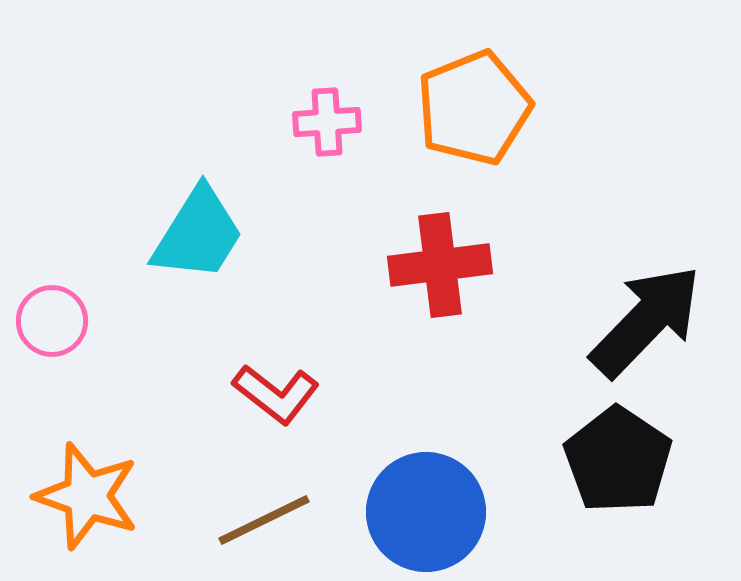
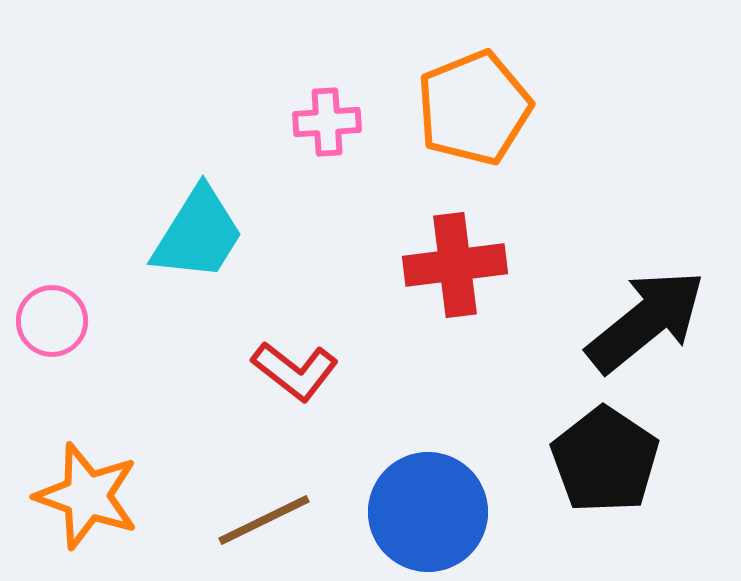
red cross: moved 15 px right
black arrow: rotated 7 degrees clockwise
red L-shape: moved 19 px right, 23 px up
black pentagon: moved 13 px left
blue circle: moved 2 px right
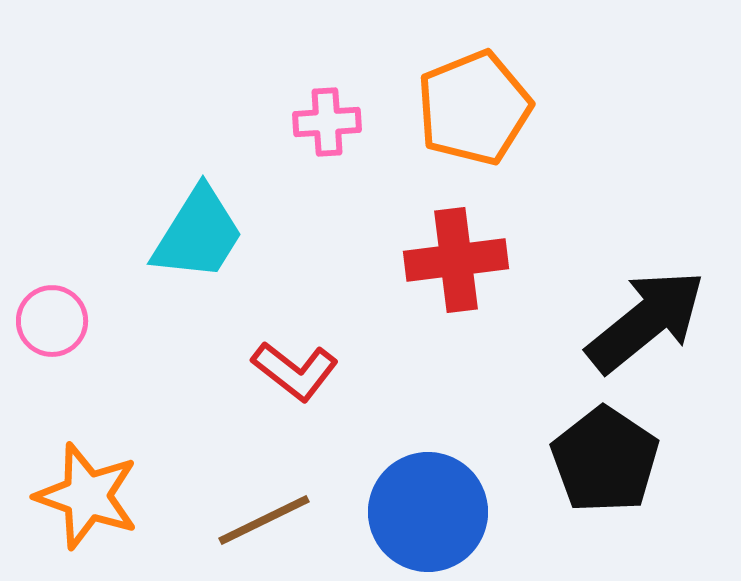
red cross: moved 1 px right, 5 px up
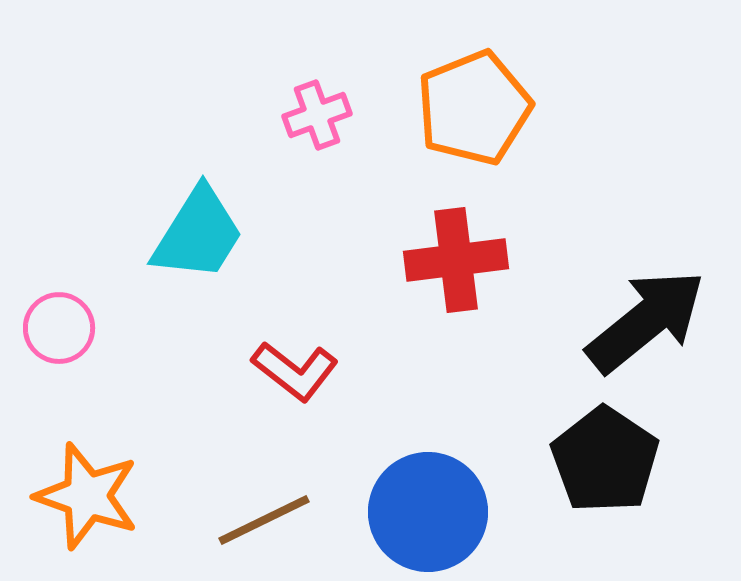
pink cross: moved 10 px left, 7 px up; rotated 16 degrees counterclockwise
pink circle: moved 7 px right, 7 px down
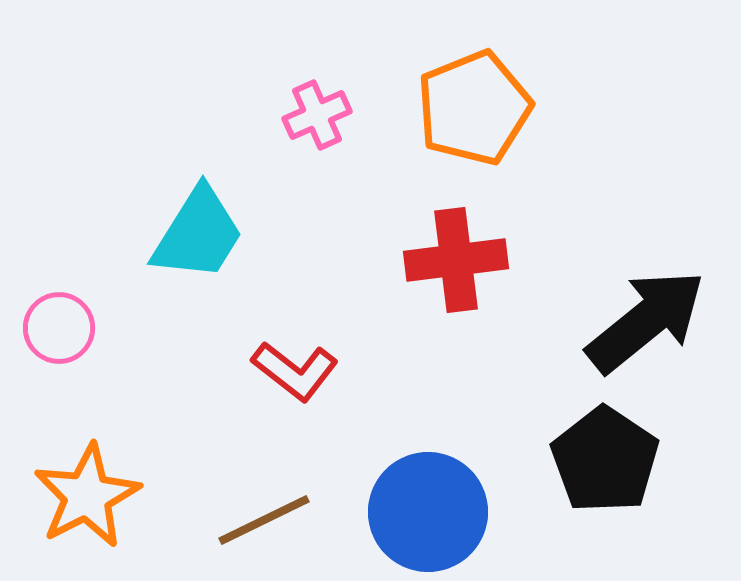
pink cross: rotated 4 degrees counterclockwise
orange star: rotated 26 degrees clockwise
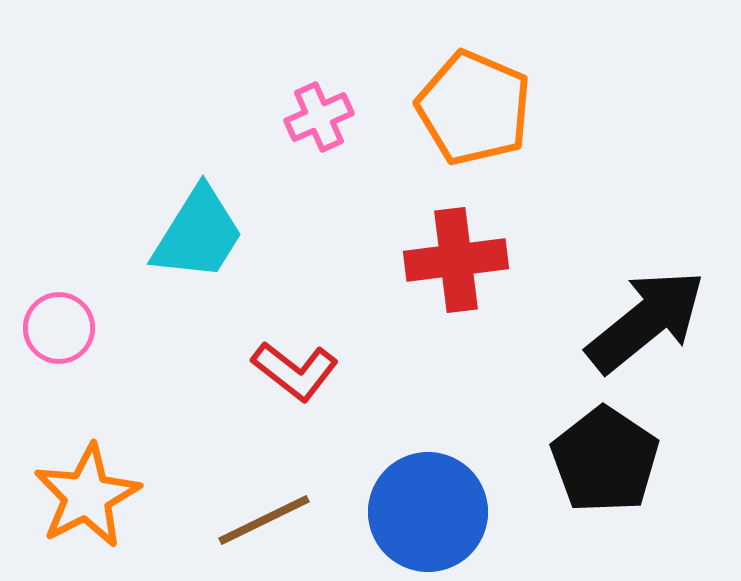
orange pentagon: rotated 27 degrees counterclockwise
pink cross: moved 2 px right, 2 px down
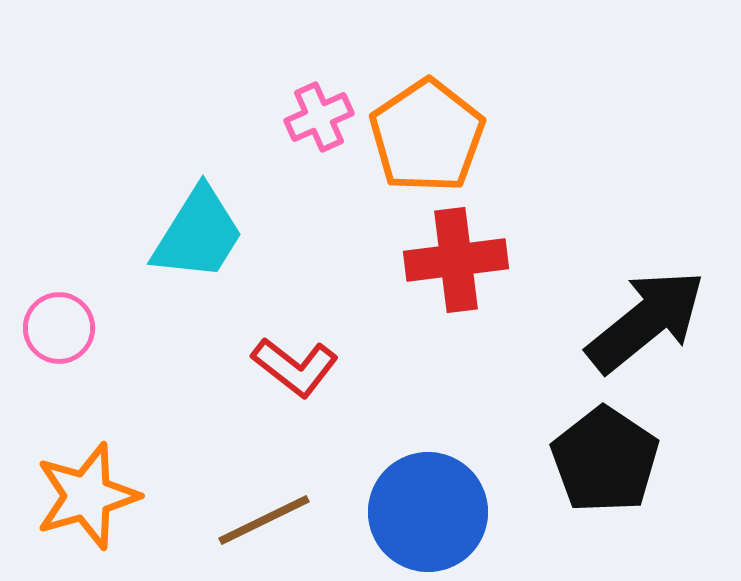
orange pentagon: moved 47 px left, 28 px down; rotated 15 degrees clockwise
red L-shape: moved 4 px up
orange star: rotated 11 degrees clockwise
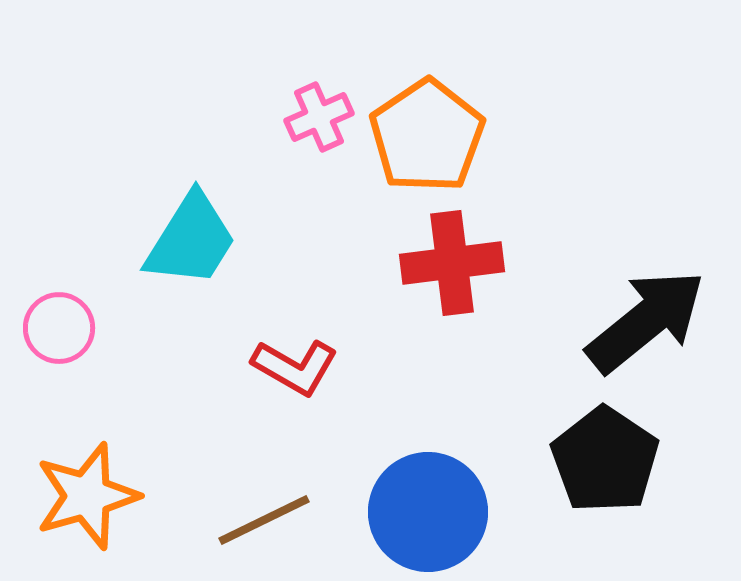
cyan trapezoid: moved 7 px left, 6 px down
red cross: moved 4 px left, 3 px down
red L-shape: rotated 8 degrees counterclockwise
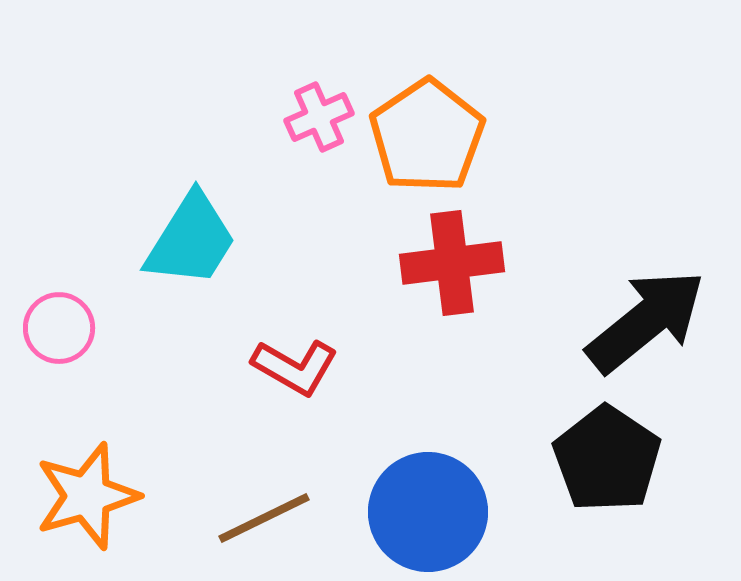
black pentagon: moved 2 px right, 1 px up
brown line: moved 2 px up
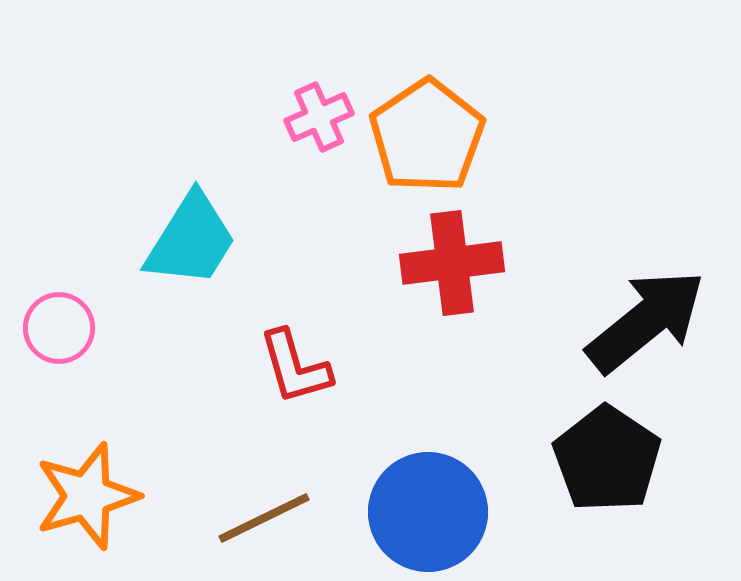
red L-shape: rotated 44 degrees clockwise
